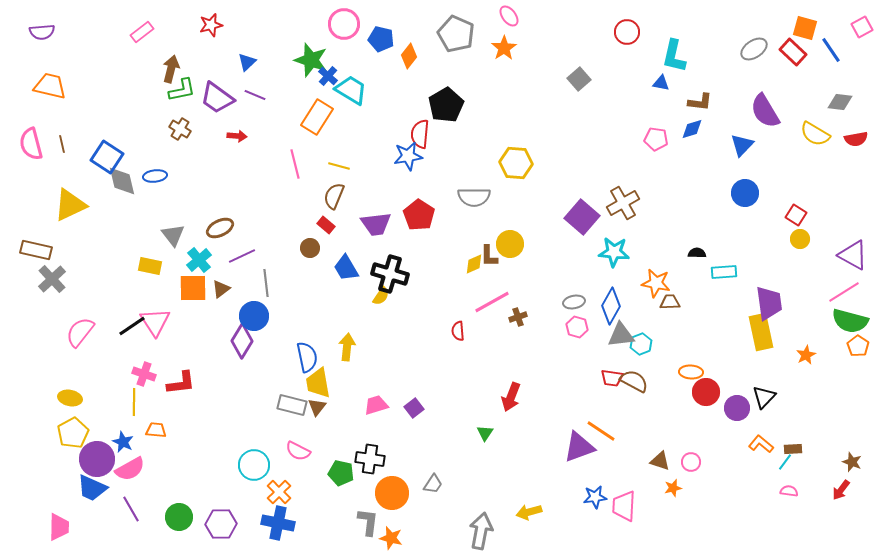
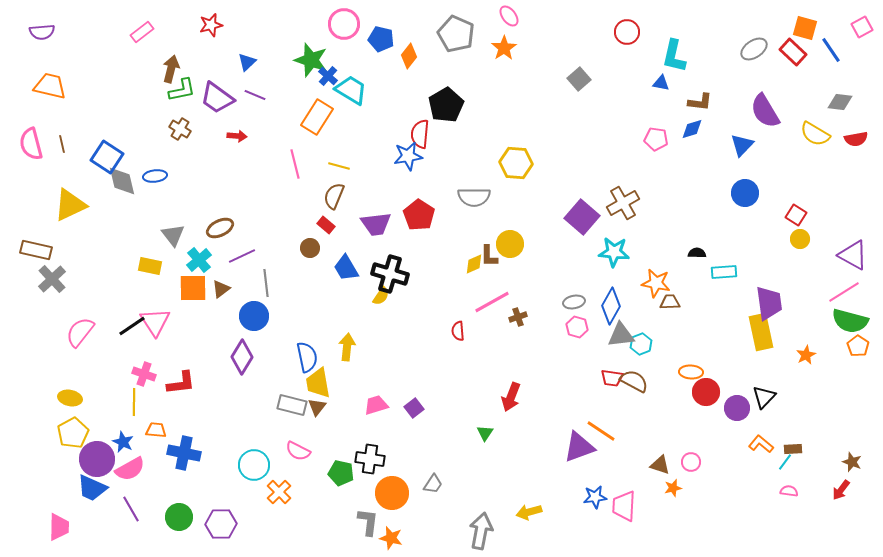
purple diamond at (242, 341): moved 16 px down
brown triangle at (660, 461): moved 4 px down
blue cross at (278, 523): moved 94 px left, 70 px up
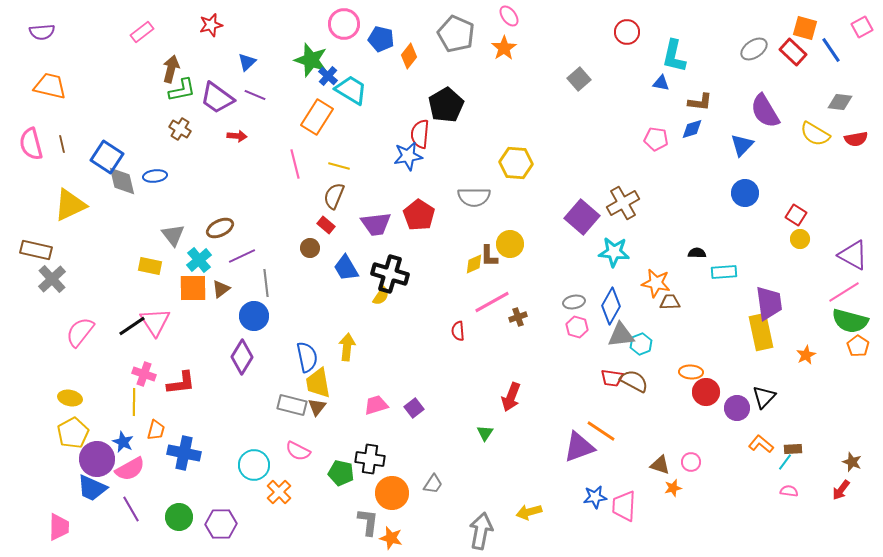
orange trapezoid at (156, 430): rotated 100 degrees clockwise
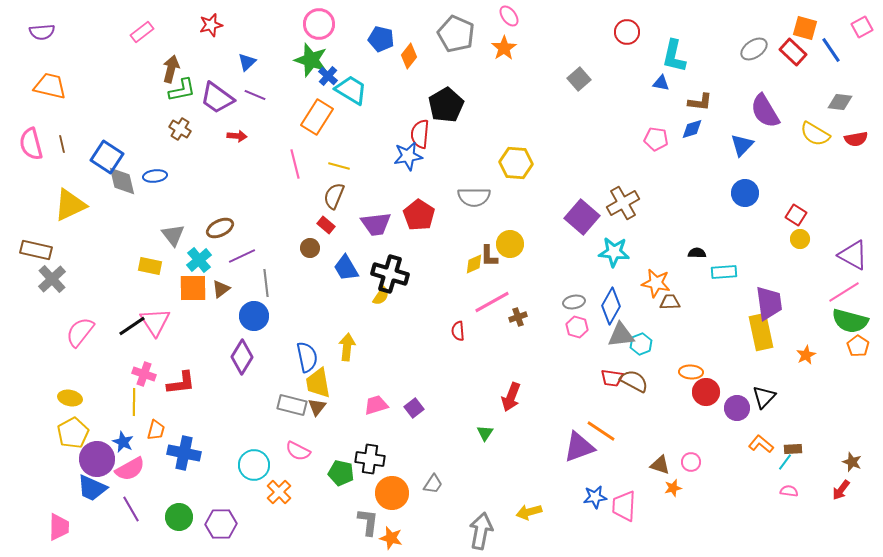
pink circle at (344, 24): moved 25 px left
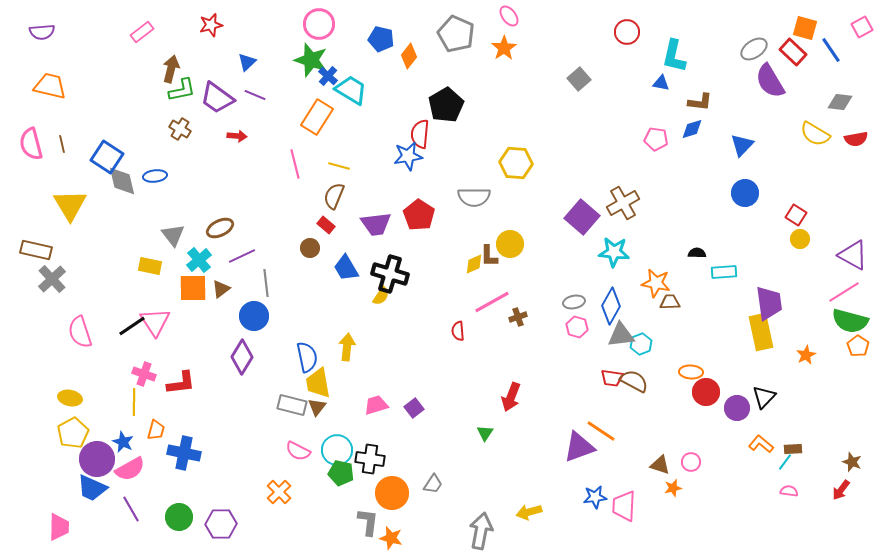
purple semicircle at (765, 111): moved 5 px right, 30 px up
yellow triangle at (70, 205): rotated 36 degrees counterclockwise
pink semicircle at (80, 332): rotated 56 degrees counterclockwise
cyan circle at (254, 465): moved 83 px right, 15 px up
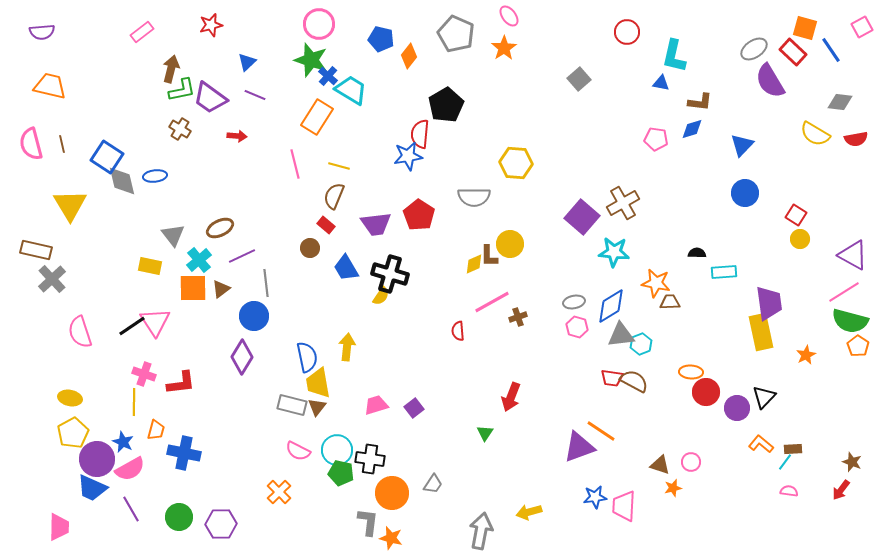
purple trapezoid at (217, 98): moved 7 px left
blue diamond at (611, 306): rotated 30 degrees clockwise
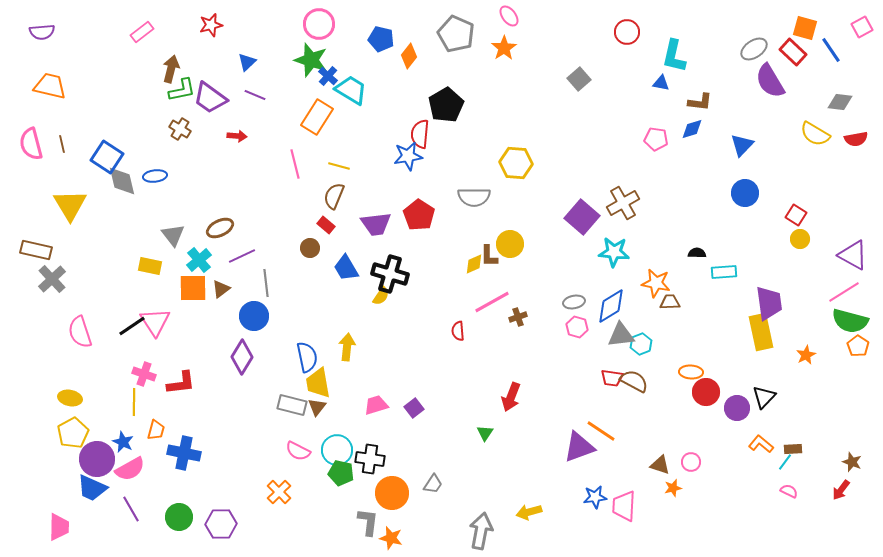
pink semicircle at (789, 491): rotated 18 degrees clockwise
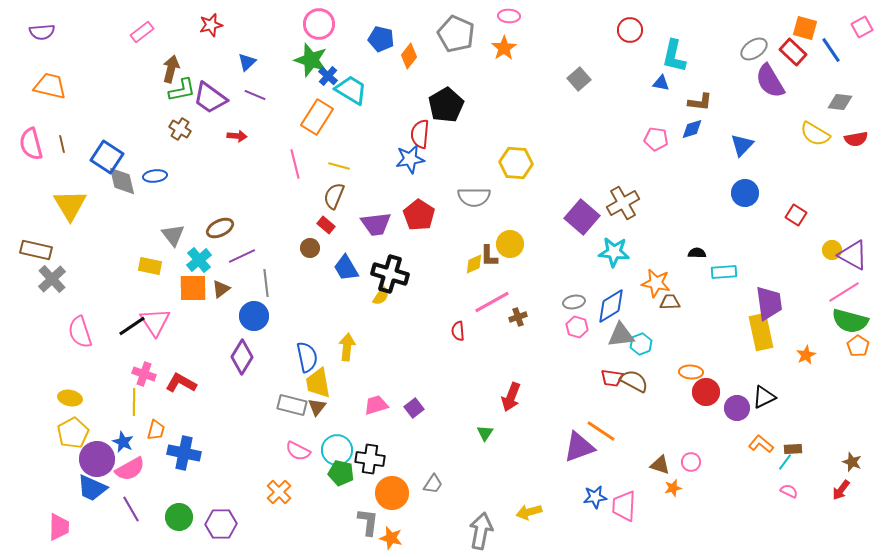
pink ellipse at (509, 16): rotated 50 degrees counterclockwise
red circle at (627, 32): moved 3 px right, 2 px up
blue star at (408, 156): moved 2 px right, 3 px down
yellow circle at (800, 239): moved 32 px right, 11 px down
red L-shape at (181, 383): rotated 144 degrees counterclockwise
black triangle at (764, 397): rotated 20 degrees clockwise
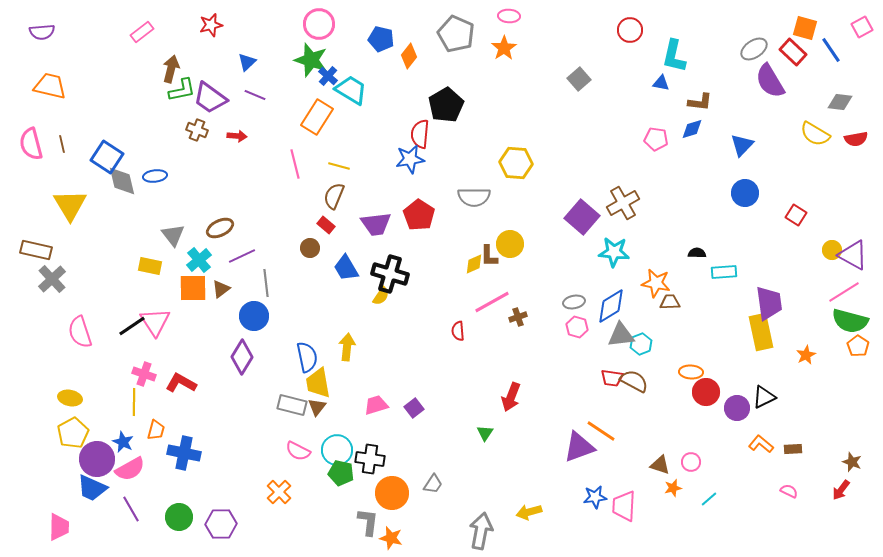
brown cross at (180, 129): moved 17 px right, 1 px down; rotated 10 degrees counterclockwise
cyan line at (785, 462): moved 76 px left, 37 px down; rotated 12 degrees clockwise
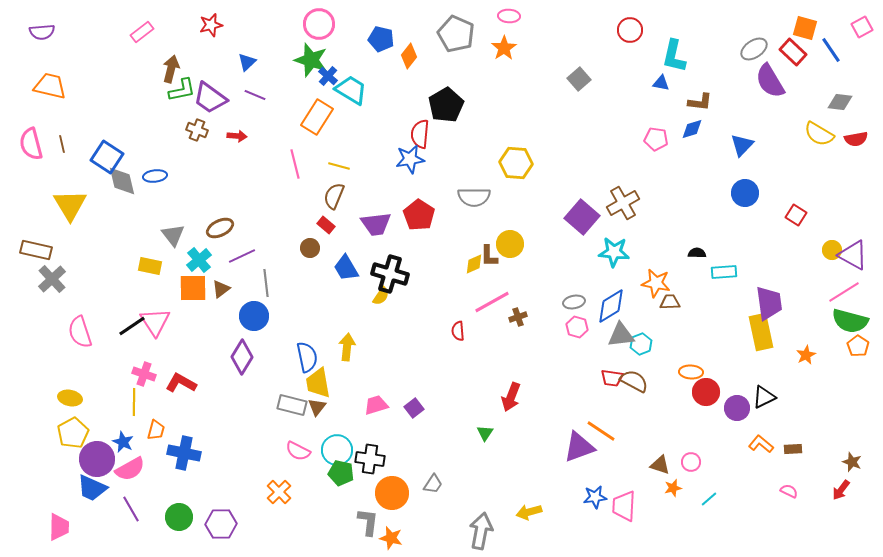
yellow semicircle at (815, 134): moved 4 px right
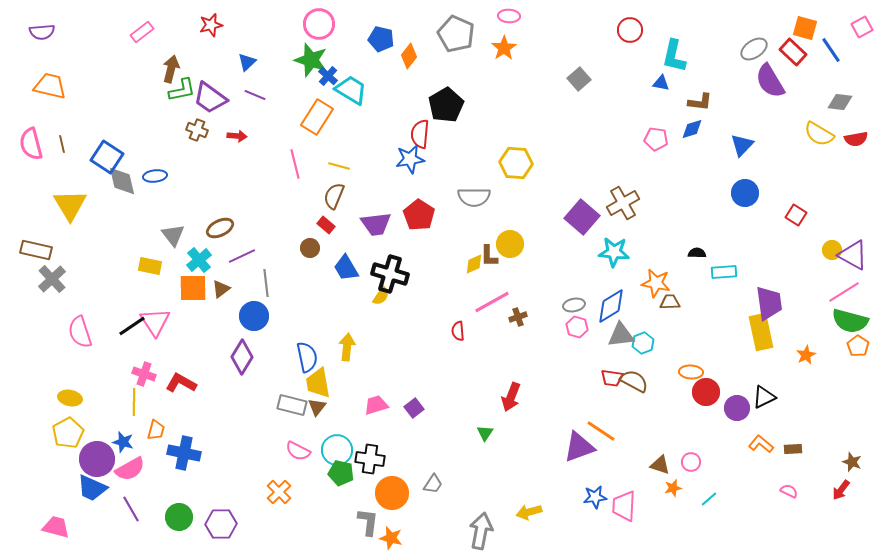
gray ellipse at (574, 302): moved 3 px down
cyan hexagon at (641, 344): moved 2 px right, 1 px up
yellow pentagon at (73, 433): moved 5 px left
blue star at (123, 442): rotated 10 degrees counterclockwise
pink trapezoid at (59, 527): moved 3 px left; rotated 76 degrees counterclockwise
